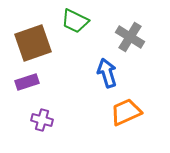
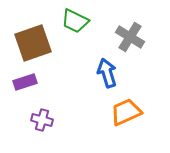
purple rectangle: moved 2 px left
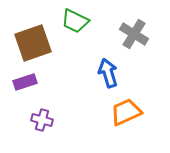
gray cross: moved 4 px right, 3 px up
blue arrow: moved 1 px right
